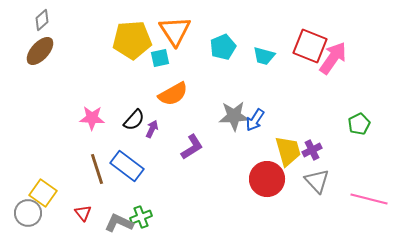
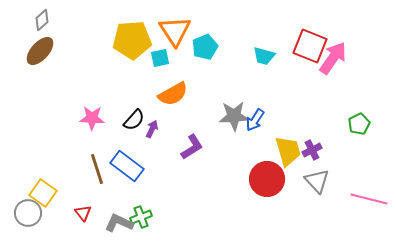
cyan pentagon: moved 18 px left
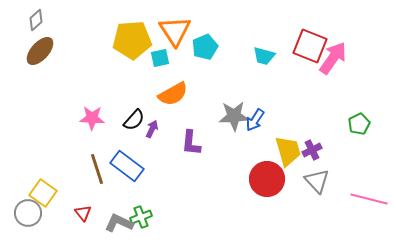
gray diamond: moved 6 px left
purple L-shape: moved 1 px left, 4 px up; rotated 128 degrees clockwise
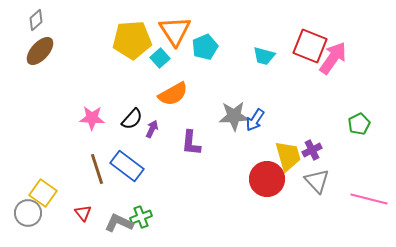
cyan square: rotated 30 degrees counterclockwise
black semicircle: moved 2 px left, 1 px up
yellow trapezoid: moved 5 px down
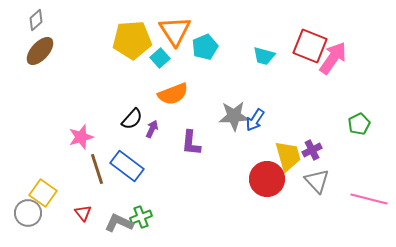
orange semicircle: rotated 8 degrees clockwise
pink star: moved 11 px left, 19 px down; rotated 20 degrees counterclockwise
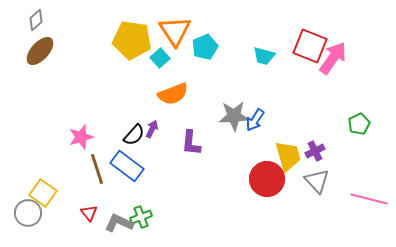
yellow pentagon: rotated 12 degrees clockwise
black semicircle: moved 2 px right, 16 px down
purple cross: moved 3 px right, 1 px down
red triangle: moved 6 px right
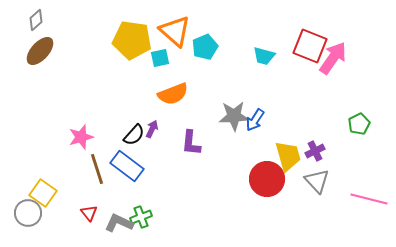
orange triangle: rotated 16 degrees counterclockwise
cyan square: rotated 30 degrees clockwise
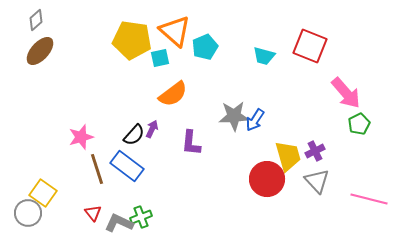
pink arrow: moved 13 px right, 35 px down; rotated 104 degrees clockwise
orange semicircle: rotated 16 degrees counterclockwise
red triangle: moved 4 px right
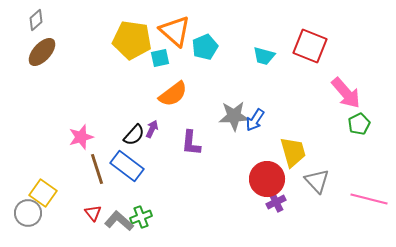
brown ellipse: moved 2 px right, 1 px down
purple cross: moved 39 px left, 51 px down
yellow trapezoid: moved 5 px right, 4 px up
gray L-shape: moved 2 px up; rotated 16 degrees clockwise
